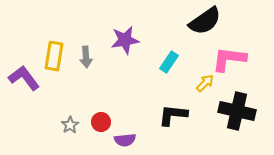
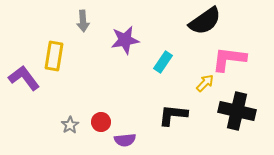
gray arrow: moved 3 px left, 36 px up
cyan rectangle: moved 6 px left
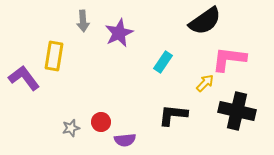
purple star: moved 6 px left, 7 px up; rotated 16 degrees counterclockwise
gray star: moved 1 px right, 3 px down; rotated 18 degrees clockwise
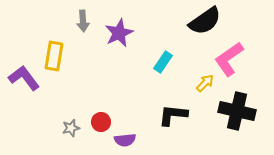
pink L-shape: rotated 42 degrees counterclockwise
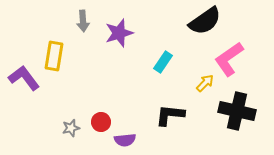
purple star: rotated 8 degrees clockwise
black L-shape: moved 3 px left
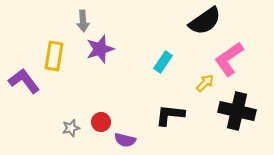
purple star: moved 19 px left, 16 px down
purple L-shape: moved 3 px down
purple semicircle: rotated 20 degrees clockwise
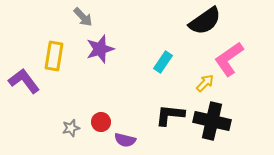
gray arrow: moved 4 px up; rotated 40 degrees counterclockwise
black cross: moved 25 px left, 10 px down
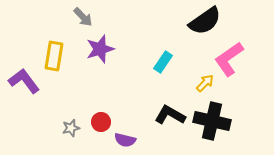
black L-shape: rotated 24 degrees clockwise
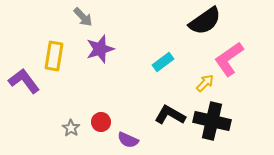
cyan rectangle: rotated 20 degrees clockwise
gray star: rotated 24 degrees counterclockwise
purple semicircle: moved 3 px right; rotated 10 degrees clockwise
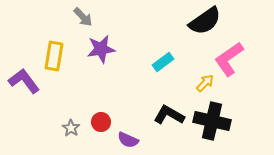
purple star: moved 1 px right; rotated 8 degrees clockwise
black L-shape: moved 1 px left
